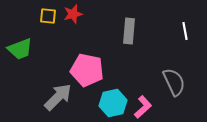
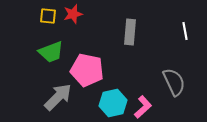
gray rectangle: moved 1 px right, 1 px down
green trapezoid: moved 31 px right, 3 px down
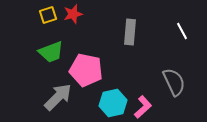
yellow square: moved 1 px up; rotated 24 degrees counterclockwise
white line: moved 3 px left; rotated 18 degrees counterclockwise
pink pentagon: moved 1 px left
